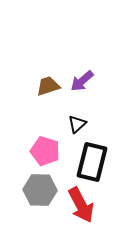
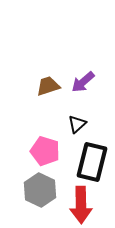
purple arrow: moved 1 px right, 1 px down
gray hexagon: rotated 24 degrees clockwise
red arrow: rotated 27 degrees clockwise
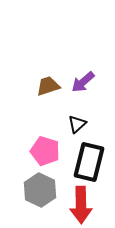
black rectangle: moved 3 px left
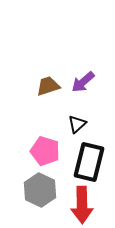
red arrow: moved 1 px right
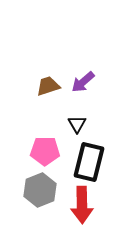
black triangle: rotated 18 degrees counterclockwise
pink pentagon: rotated 16 degrees counterclockwise
gray hexagon: rotated 12 degrees clockwise
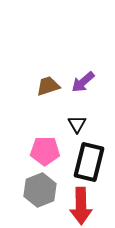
red arrow: moved 1 px left, 1 px down
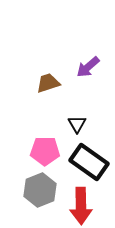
purple arrow: moved 5 px right, 15 px up
brown trapezoid: moved 3 px up
black rectangle: rotated 69 degrees counterclockwise
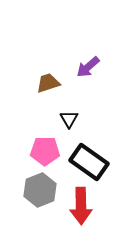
black triangle: moved 8 px left, 5 px up
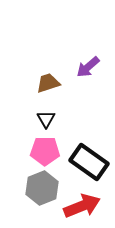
black triangle: moved 23 px left
gray hexagon: moved 2 px right, 2 px up
red arrow: moved 1 px right; rotated 111 degrees counterclockwise
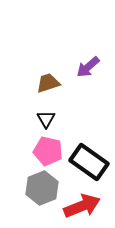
pink pentagon: moved 3 px right; rotated 12 degrees clockwise
